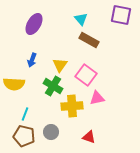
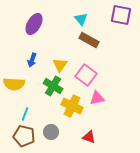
yellow cross: rotated 30 degrees clockwise
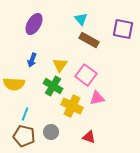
purple square: moved 2 px right, 14 px down
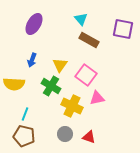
green cross: moved 2 px left
gray circle: moved 14 px right, 2 px down
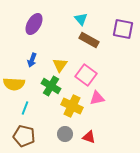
cyan line: moved 6 px up
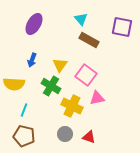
purple square: moved 1 px left, 2 px up
cyan line: moved 1 px left, 2 px down
